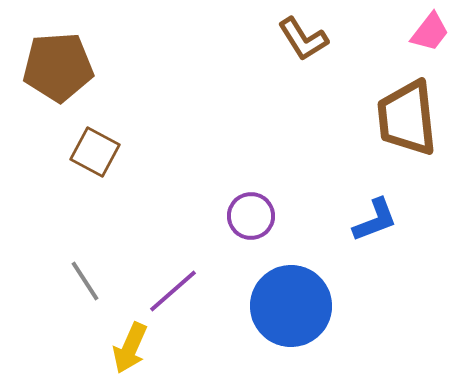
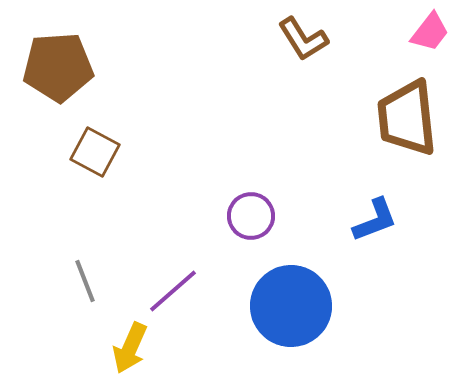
gray line: rotated 12 degrees clockwise
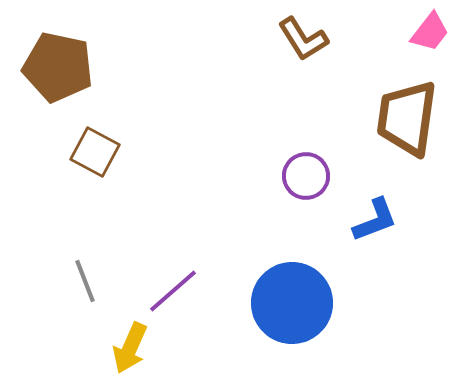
brown pentagon: rotated 16 degrees clockwise
brown trapezoid: rotated 14 degrees clockwise
purple circle: moved 55 px right, 40 px up
blue circle: moved 1 px right, 3 px up
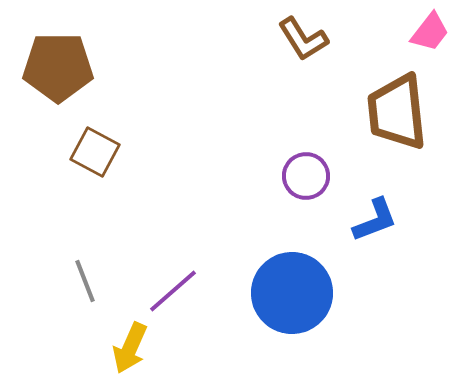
brown pentagon: rotated 12 degrees counterclockwise
brown trapezoid: moved 10 px left, 6 px up; rotated 14 degrees counterclockwise
blue circle: moved 10 px up
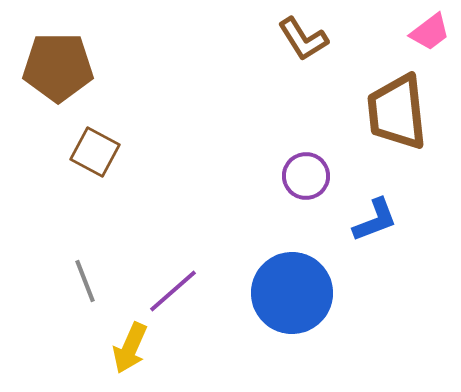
pink trapezoid: rotated 15 degrees clockwise
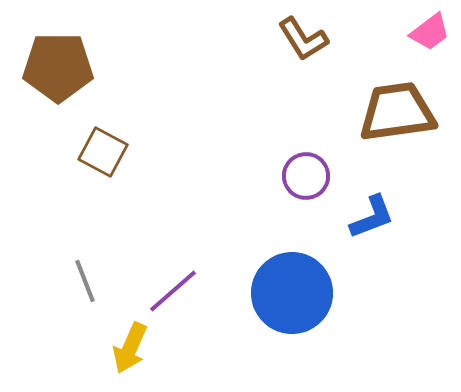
brown trapezoid: rotated 88 degrees clockwise
brown square: moved 8 px right
blue L-shape: moved 3 px left, 3 px up
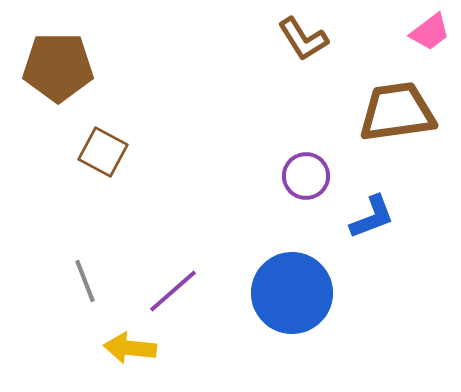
yellow arrow: rotated 72 degrees clockwise
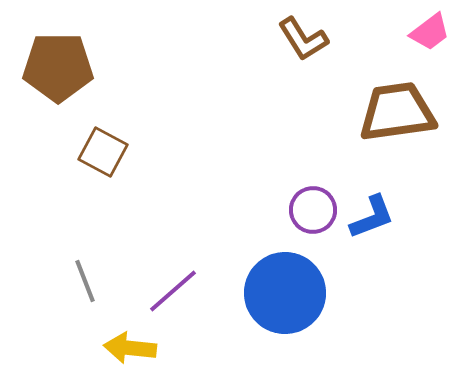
purple circle: moved 7 px right, 34 px down
blue circle: moved 7 px left
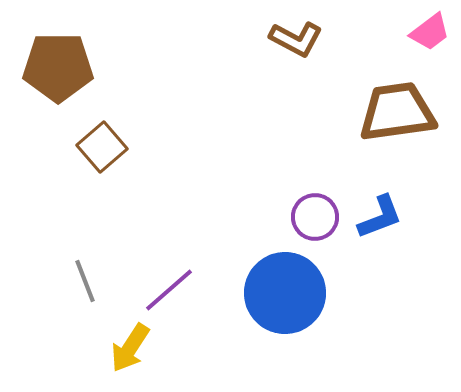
brown L-shape: moved 7 px left; rotated 30 degrees counterclockwise
brown square: moved 1 px left, 5 px up; rotated 21 degrees clockwise
purple circle: moved 2 px right, 7 px down
blue L-shape: moved 8 px right
purple line: moved 4 px left, 1 px up
yellow arrow: rotated 63 degrees counterclockwise
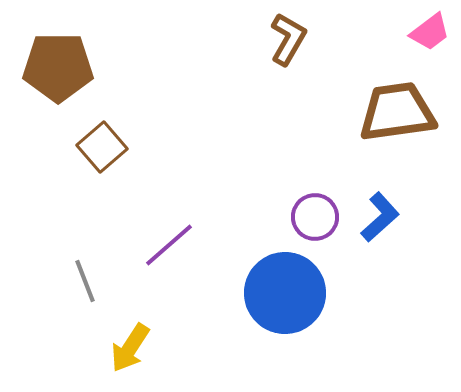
brown L-shape: moved 8 px left; rotated 88 degrees counterclockwise
blue L-shape: rotated 21 degrees counterclockwise
purple line: moved 45 px up
